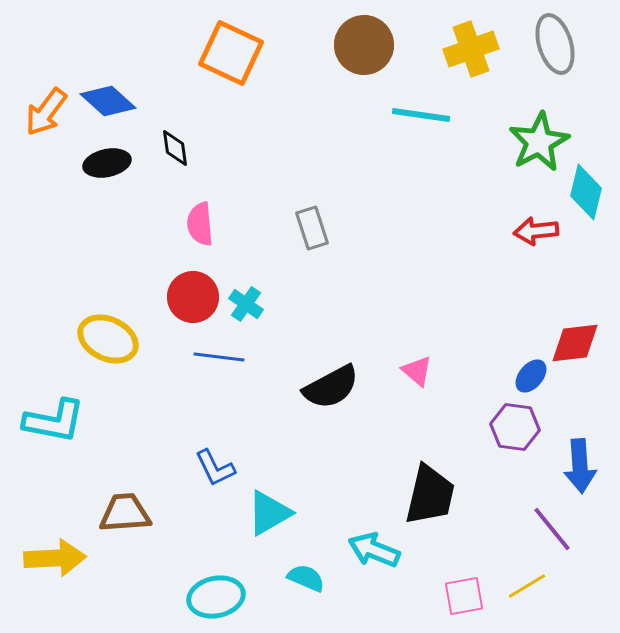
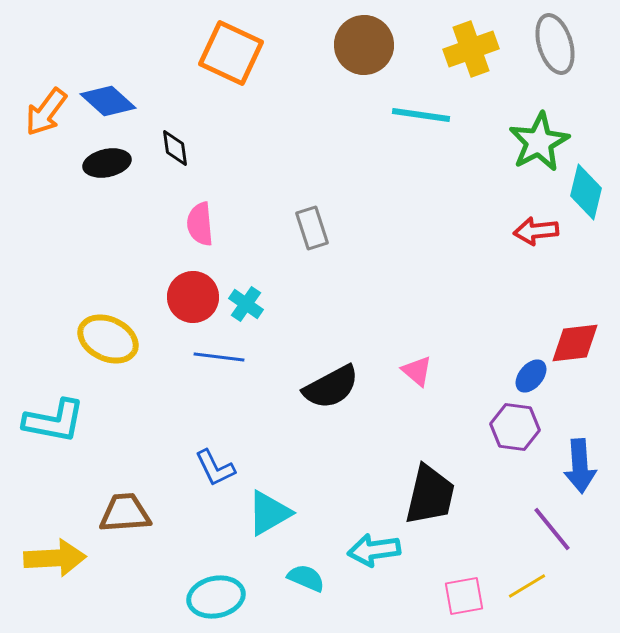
cyan arrow: rotated 30 degrees counterclockwise
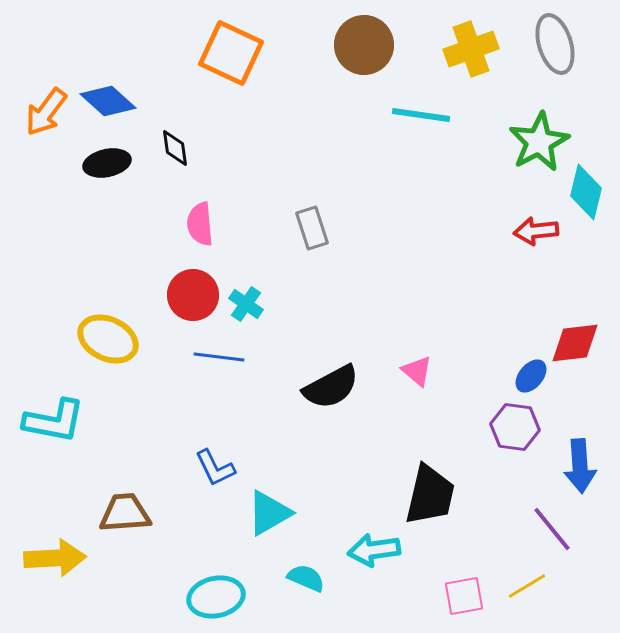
red circle: moved 2 px up
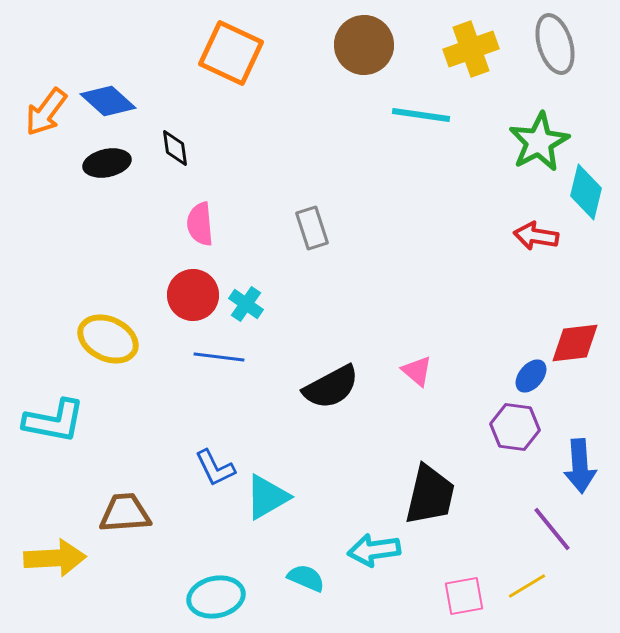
red arrow: moved 5 px down; rotated 15 degrees clockwise
cyan triangle: moved 2 px left, 16 px up
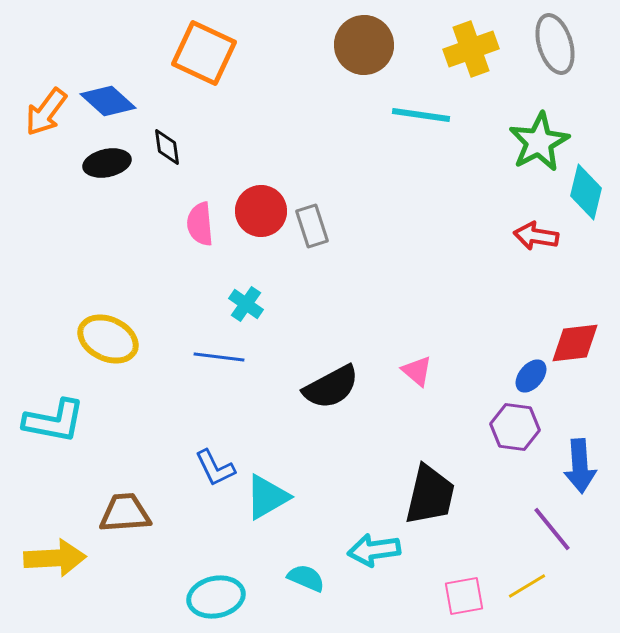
orange square: moved 27 px left
black diamond: moved 8 px left, 1 px up
gray rectangle: moved 2 px up
red circle: moved 68 px right, 84 px up
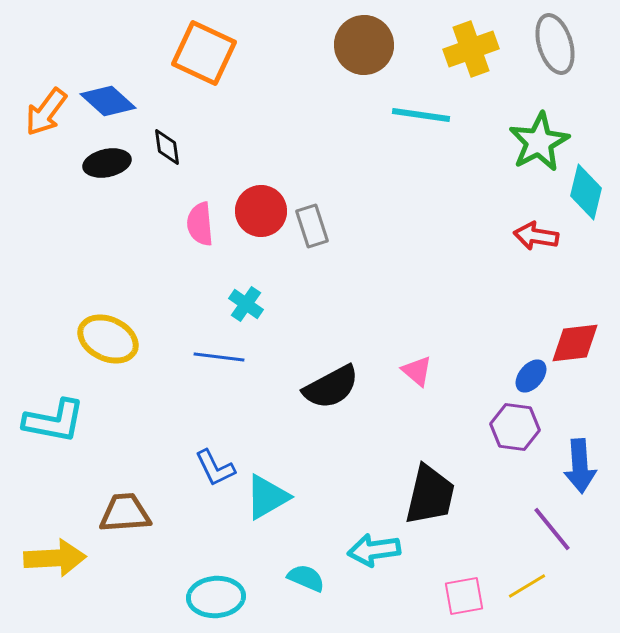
cyan ellipse: rotated 8 degrees clockwise
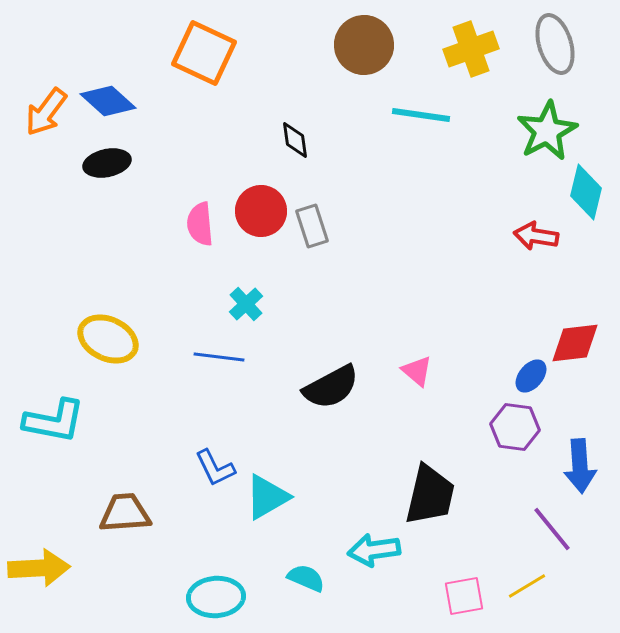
green star: moved 8 px right, 11 px up
black diamond: moved 128 px right, 7 px up
cyan cross: rotated 12 degrees clockwise
yellow arrow: moved 16 px left, 10 px down
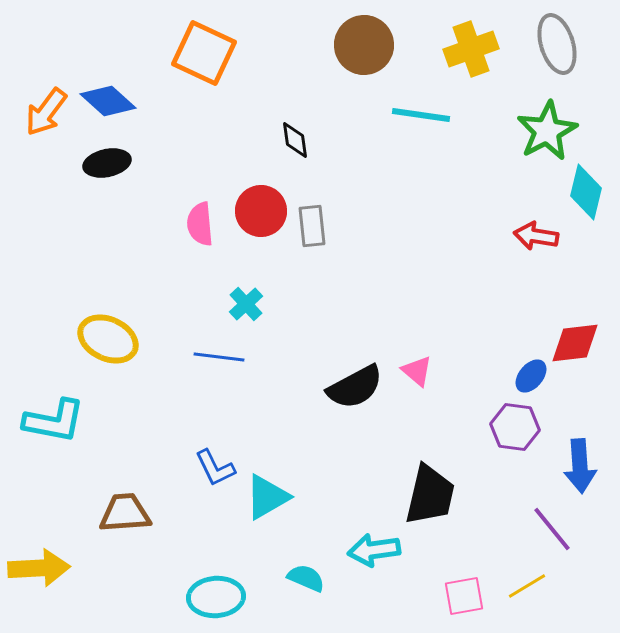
gray ellipse: moved 2 px right
gray rectangle: rotated 12 degrees clockwise
black semicircle: moved 24 px right
